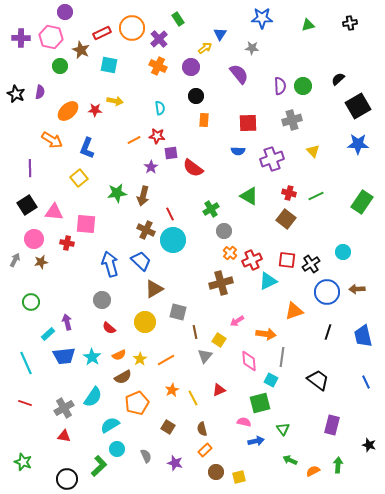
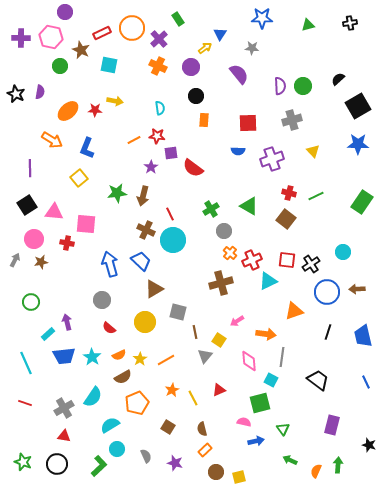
green triangle at (249, 196): moved 10 px down
orange semicircle at (313, 471): moved 3 px right; rotated 40 degrees counterclockwise
black circle at (67, 479): moved 10 px left, 15 px up
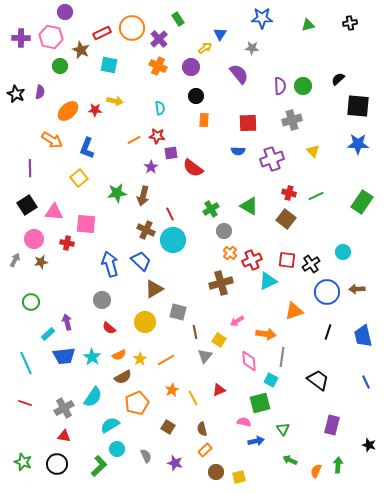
black square at (358, 106): rotated 35 degrees clockwise
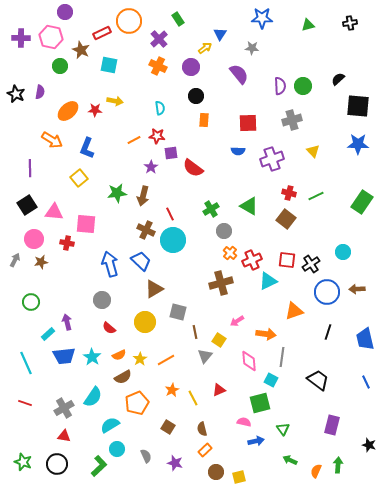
orange circle at (132, 28): moved 3 px left, 7 px up
blue trapezoid at (363, 336): moved 2 px right, 3 px down
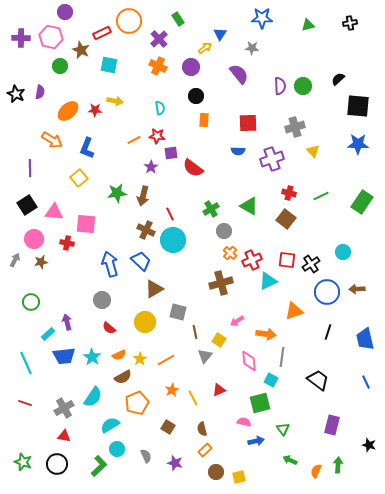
gray cross at (292, 120): moved 3 px right, 7 px down
green line at (316, 196): moved 5 px right
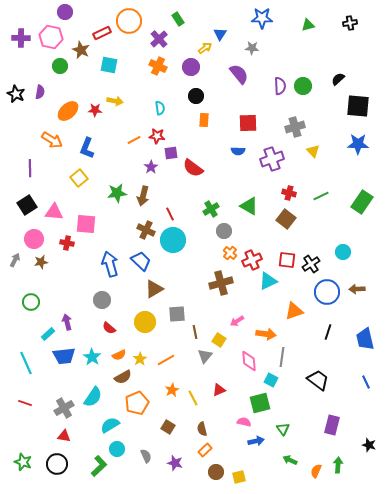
gray square at (178, 312): moved 1 px left, 2 px down; rotated 18 degrees counterclockwise
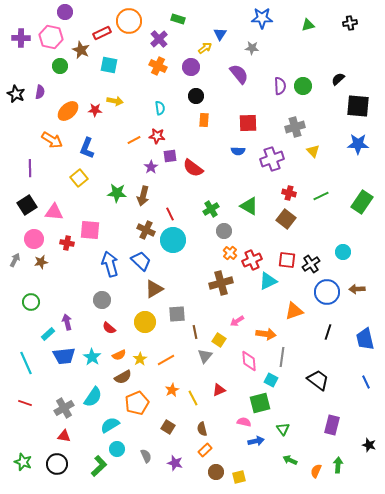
green rectangle at (178, 19): rotated 40 degrees counterclockwise
purple square at (171, 153): moved 1 px left, 3 px down
green star at (117, 193): rotated 12 degrees clockwise
pink square at (86, 224): moved 4 px right, 6 px down
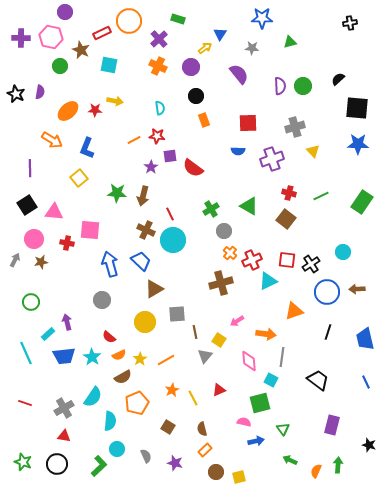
green triangle at (308, 25): moved 18 px left, 17 px down
black square at (358, 106): moved 1 px left, 2 px down
orange rectangle at (204, 120): rotated 24 degrees counterclockwise
red semicircle at (109, 328): moved 9 px down
cyan line at (26, 363): moved 10 px up
cyan semicircle at (110, 425): moved 4 px up; rotated 126 degrees clockwise
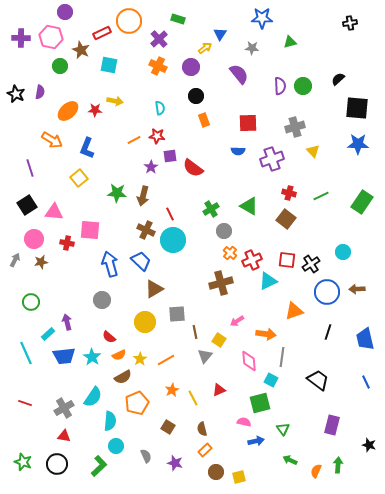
purple line at (30, 168): rotated 18 degrees counterclockwise
cyan circle at (117, 449): moved 1 px left, 3 px up
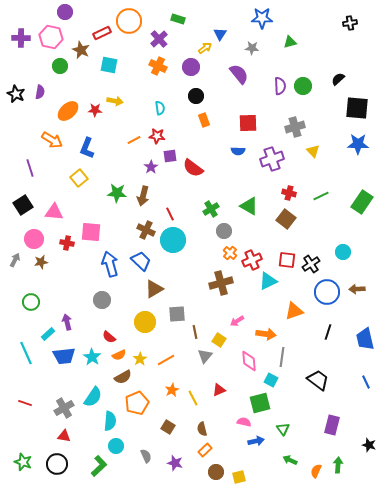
black square at (27, 205): moved 4 px left
pink square at (90, 230): moved 1 px right, 2 px down
